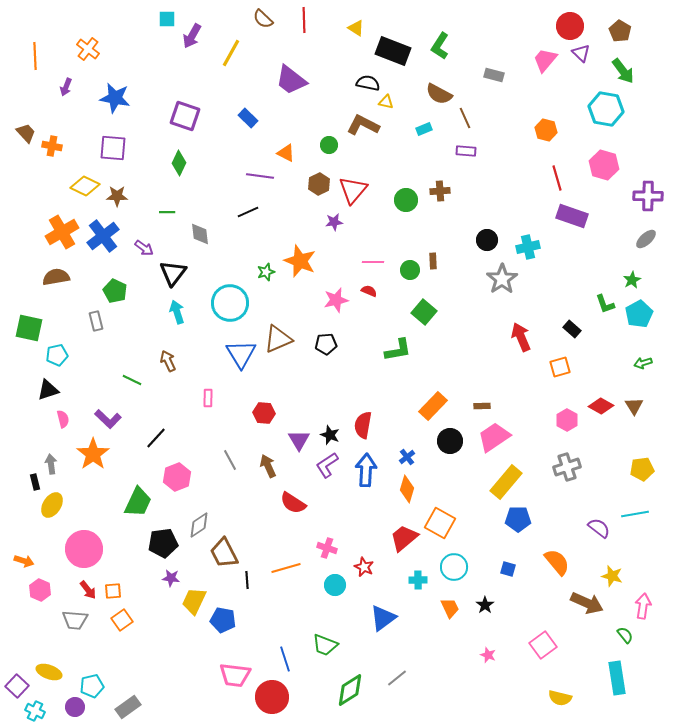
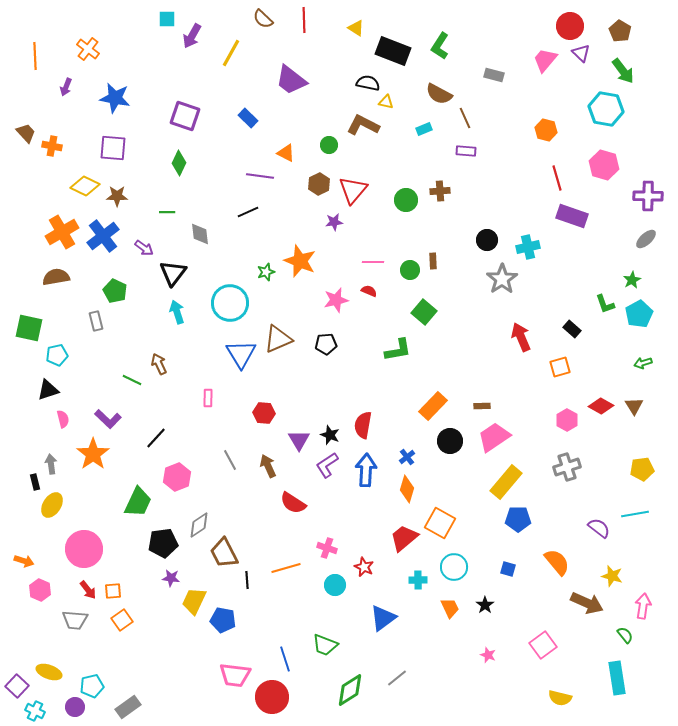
brown arrow at (168, 361): moved 9 px left, 3 px down
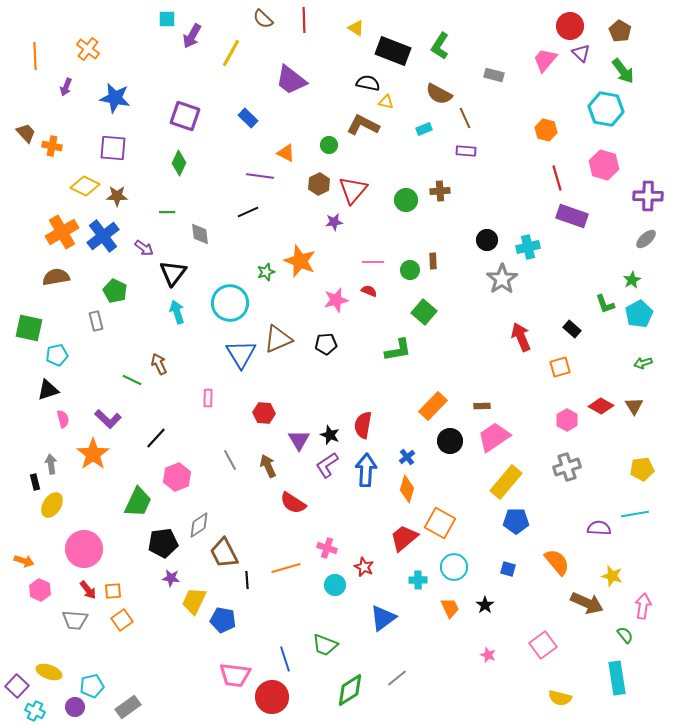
blue pentagon at (518, 519): moved 2 px left, 2 px down
purple semicircle at (599, 528): rotated 35 degrees counterclockwise
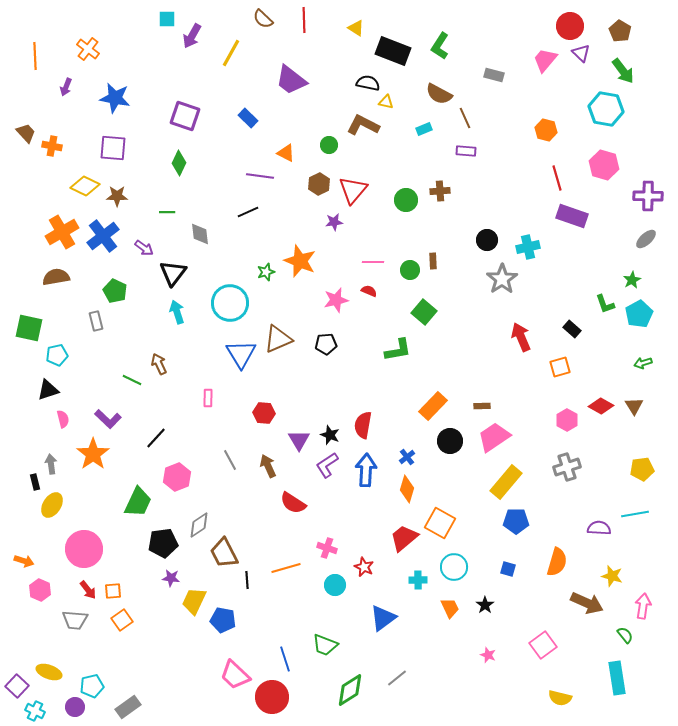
orange semicircle at (557, 562): rotated 56 degrees clockwise
pink trapezoid at (235, 675): rotated 36 degrees clockwise
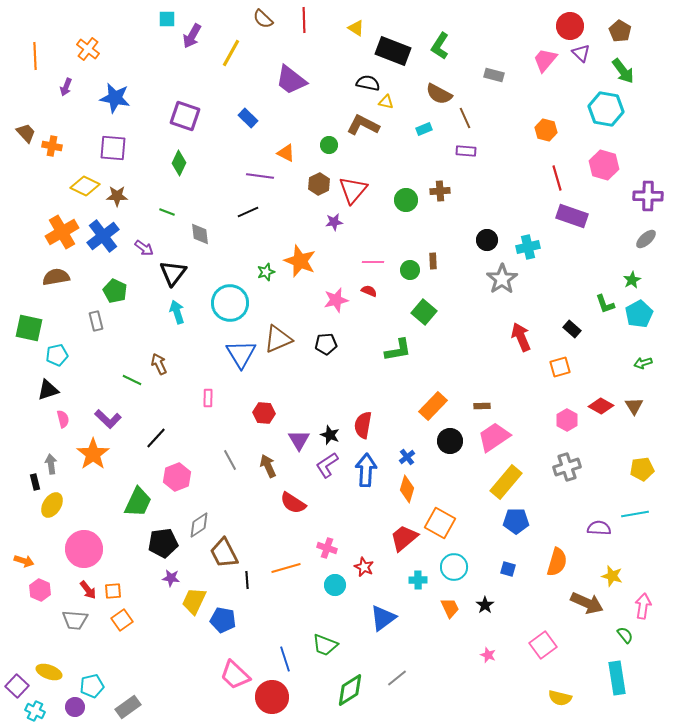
green line at (167, 212): rotated 21 degrees clockwise
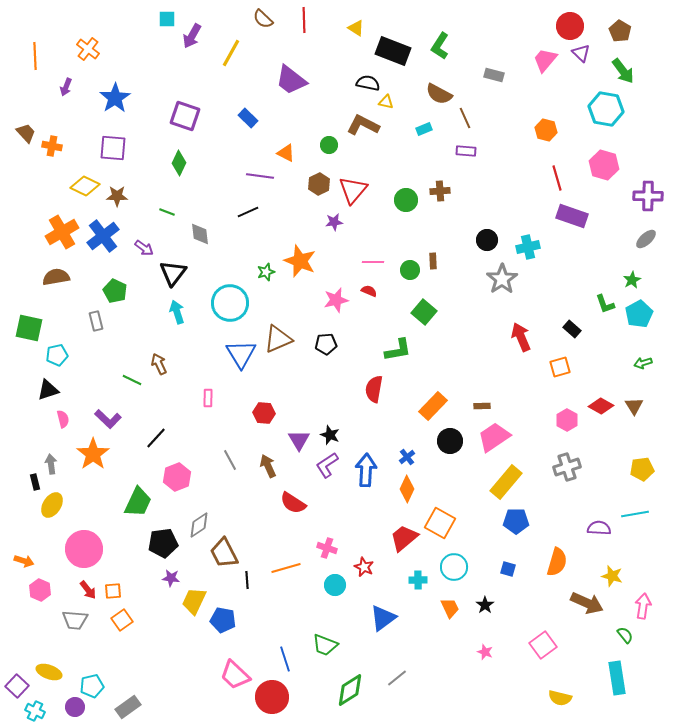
blue star at (115, 98): rotated 28 degrees clockwise
red semicircle at (363, 425): moved 11 px right, 36 px up
orange diamond at (407, 489): rotated 8 degrees clockwise
pink star at (488, 655): moved 3 px left, 3 px up
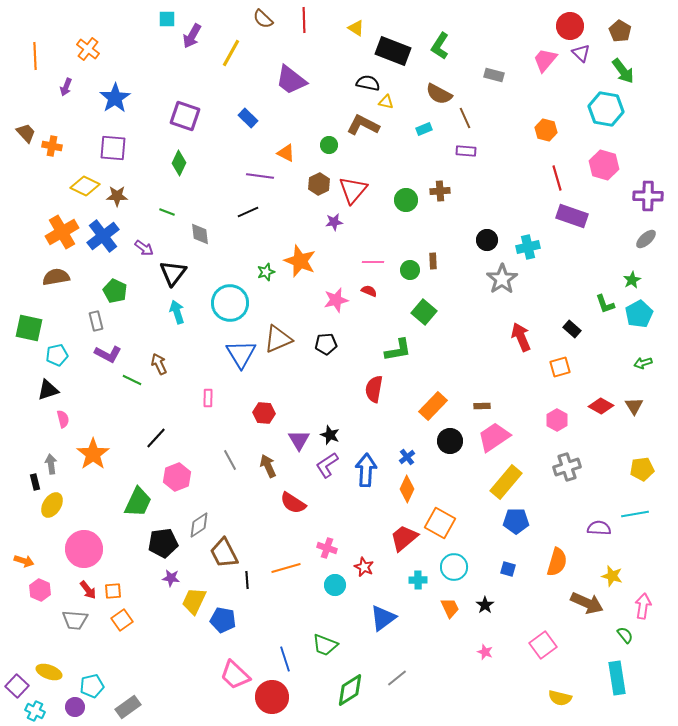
purple L-shape at (108, 419): moved 65 px up; rotated 16 degrees counterclockwise
pink hexagon at (567, 420): moved 10 px left
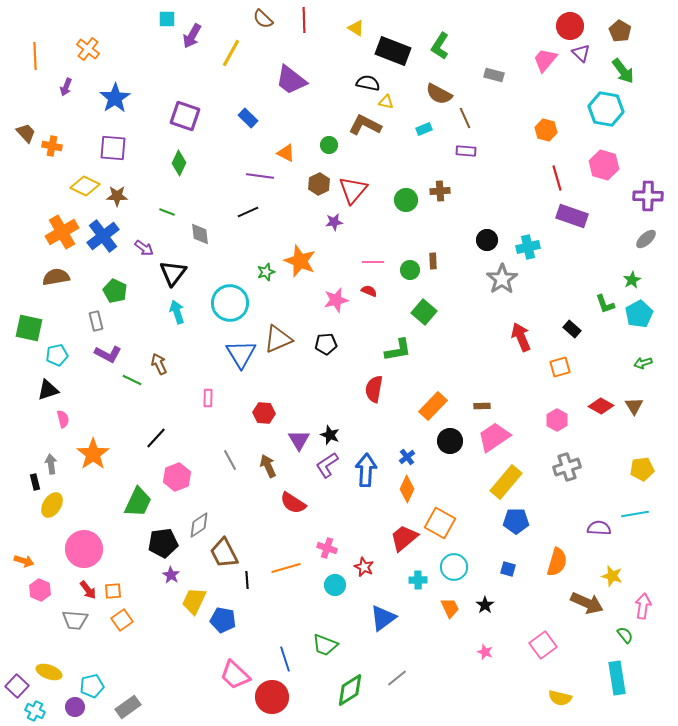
brown L-shape at (363, 125): moved 2 px right
purple star at (171, 578): moved 3 px up; rotated 24 degrees clockwise
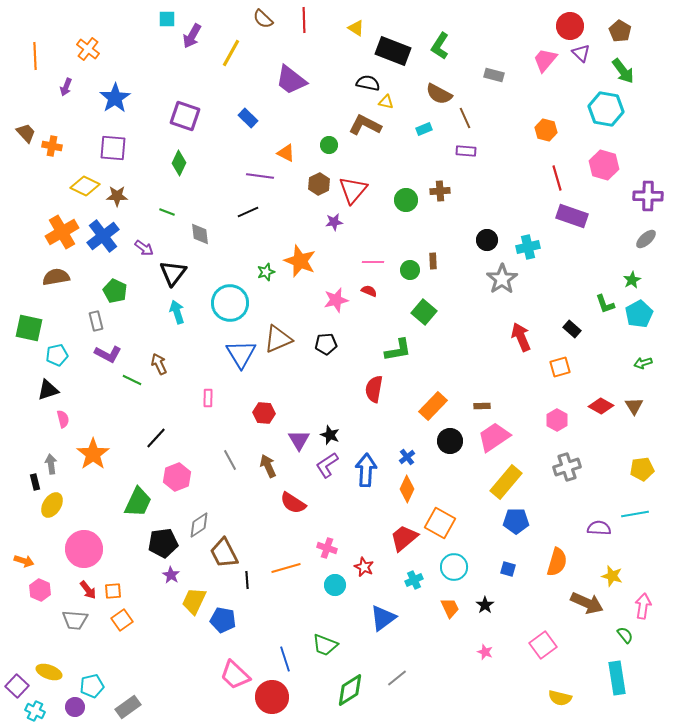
cyan cross at (418, 580): moved 4 px left; rotated 24 degrees counterclockwise
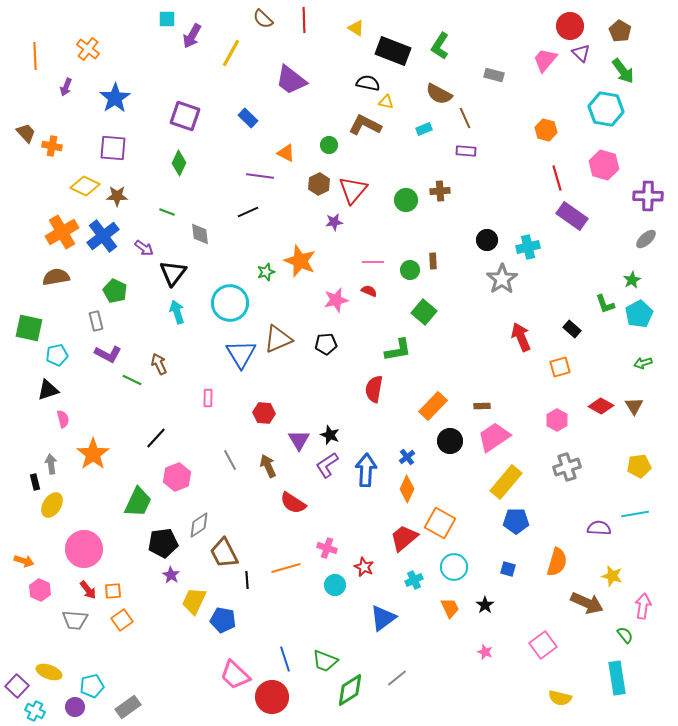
purple rectangle at (572, 216): rotated 16 degrees clockwise
yellow pentagon at (642, 469): moved 3 px left, 3 px up
green trapezoid at (325, 645): moved 16 px down
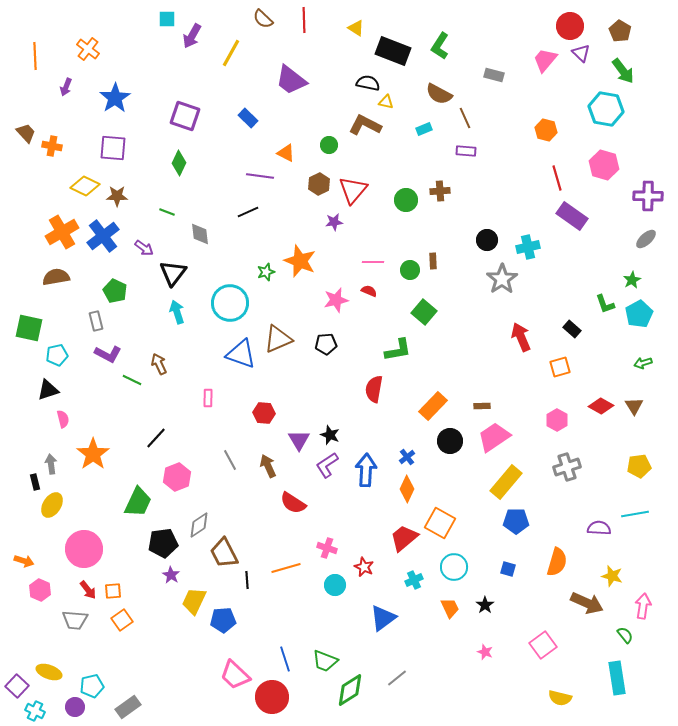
blue triangle at (241, 354): rotated 40 degrees counterclockwise
blue pentagon at (223, 620): rotated 15 degrees counterclockwise
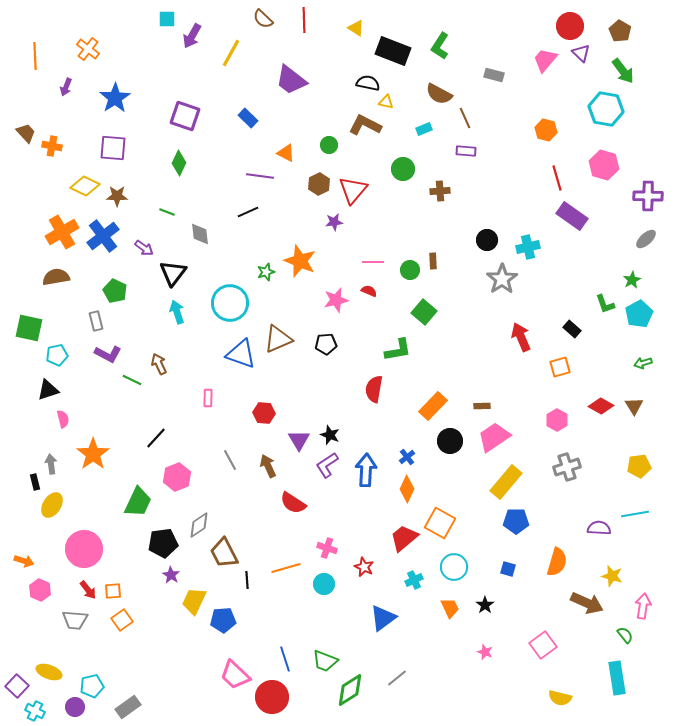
green circle at (406, 200): moved 3 px left, 31 px up
cyan circle at (335, 585): moved 11 px left, 1 px up
